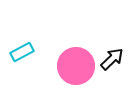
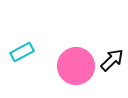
black arrow: moved 1 px down
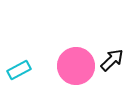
cyan rectangle: moved 3 px left, 18 px down
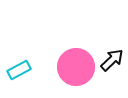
pink circle: moved 1 px down
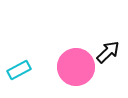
black arrow: moved 4 px left, 8 px up
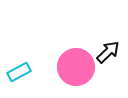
cyan rectangle: moved 2 px down
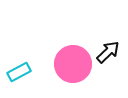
pink circle: moved 3 px left, 3 px up
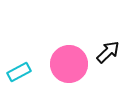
pink circle: moved 4 px left
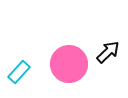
cyan rectangle: rotated 20 degrees counterclockwise
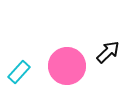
pink circle: moved 2 px left, 2 px down
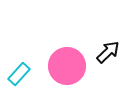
cyan rectangle: moved 2 px down
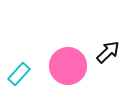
pink circle: moved 1 px right
